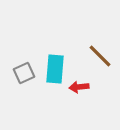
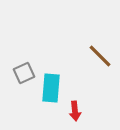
cyan rectangle: moved 4 px left, 19 px down
red arrow: moved 4 px left, 24 px down; rotated 90 degrees counterclockwise
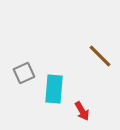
cyan rectangle: moved 3 px right, 1 px down
red arrow: moved 7 px right; rotated 24 degrees counterclockwise
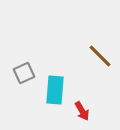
cyan rectangle: moved 1 px right, 1 px down
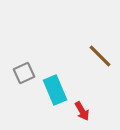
cyan rectangle: rotated 28 degrees counterclockwise
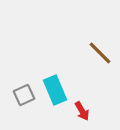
brown line: moved 3 px up
gray square: moved 22 px down
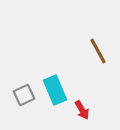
brown line: moved 2 px left, 2 px up; rotated 16 degrees clockwise
red arrow: moved 1 px up
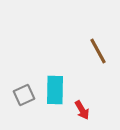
cyan rectangle: rotated 24 degrees clockwise
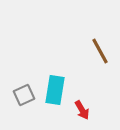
brown line: moved 2 px right
cyan rectangle: rotated 8 degrees clockwise
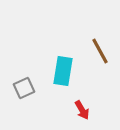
cyan rectangle: moved 8 px right, 19 px up
gray square: moved 7 px up
